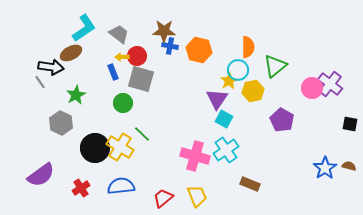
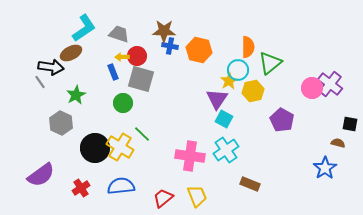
gray trapezoid: rotated 20 degrees counterclockwise
green triangle: moved 5 px left, 3 px up
pink cross: moved 5 px left; rotated 8 degrees counterclockwise
brown semicircle: moved 11 px left, 23 px up
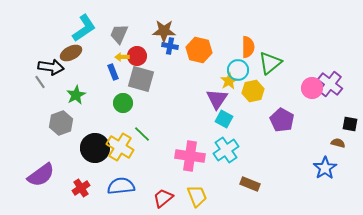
gray trapezoid: rotated 85 degrees counterclockwise
gray hexagon: rotated 15 degrees clockwise
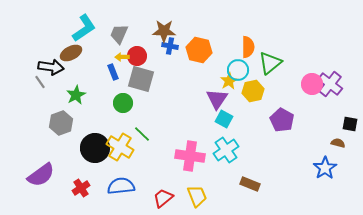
pink circle: moved 4 px up
